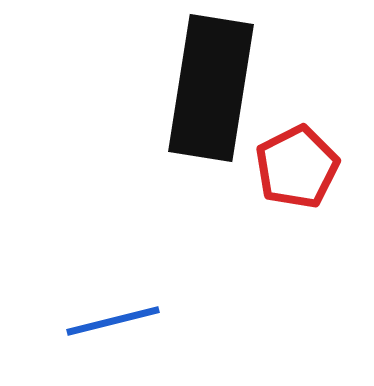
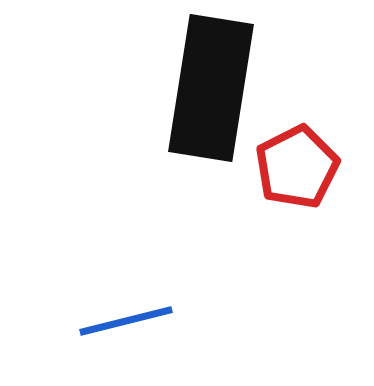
blue line: moved 13 px right
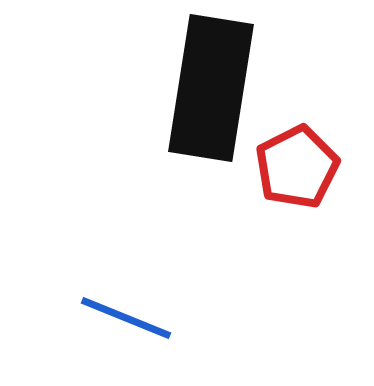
blue line: moved 3 px up; rotated 36 degrees clockwise
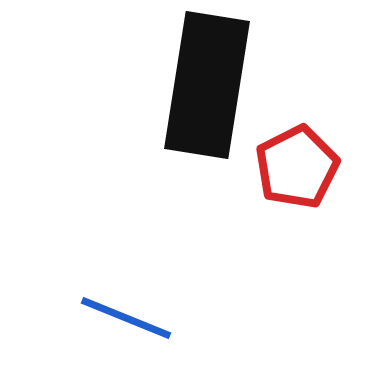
black rectangle: moved 4 px left, 3 px up
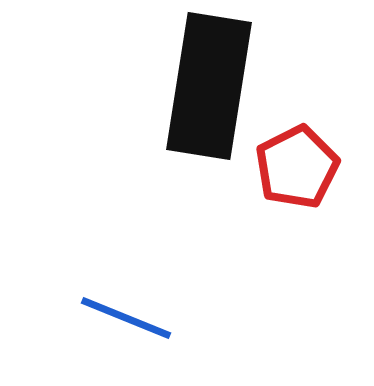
black rectangle: moved 2 px right, 1 px down
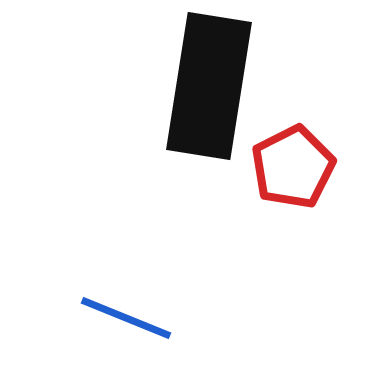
red pentagon: moved 4 px left
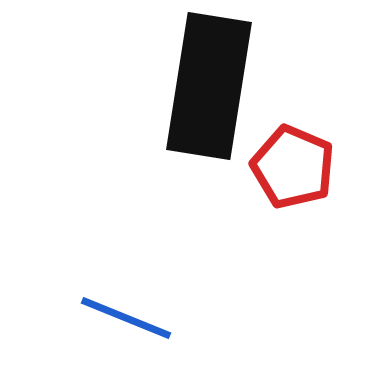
red pentagon: rotated 22 degrees counterclockwise
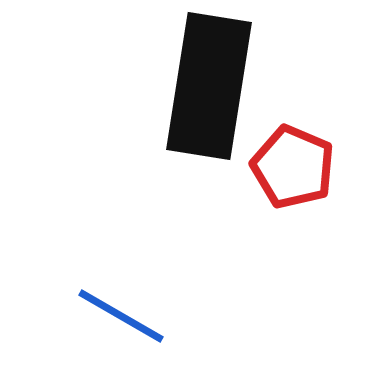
blue line: moved 5 px left, 2 px up; rotated 8 degrees clockwise
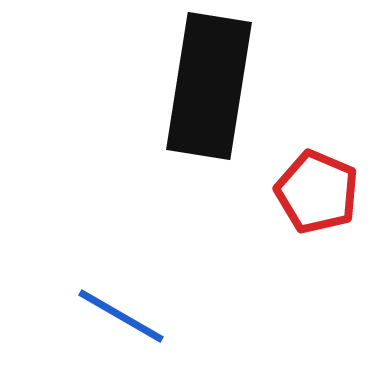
red pentagon: moved 24 px right, 25 px down
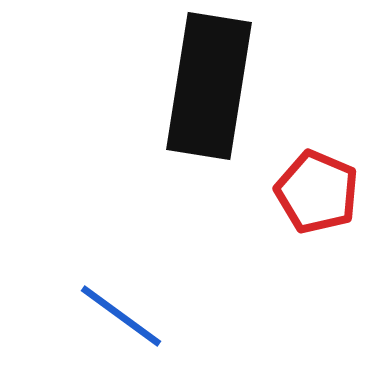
blue line: rotated 6 degrees clockwise
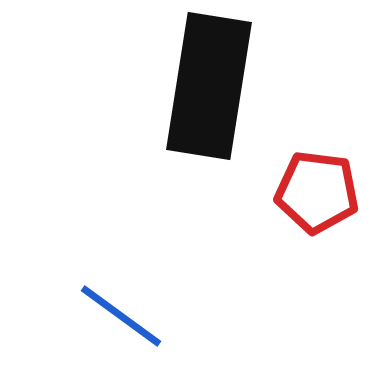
red pentagon: rotated 16 degrees counterclockwise
